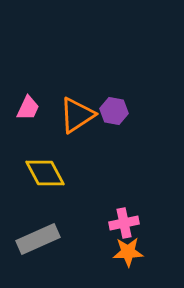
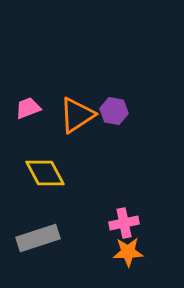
pink trapezoid: rotated 136 degrees counterclockwise
gray rectangle: moved 1 px up; rotated 6 degrees clockwise
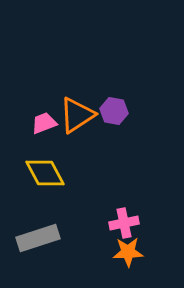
pink trapezoid: moved 16 px right, 15 px down
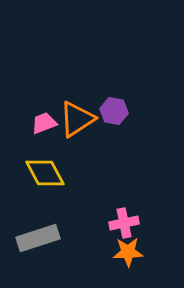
orange triangle: moved 4 px down
